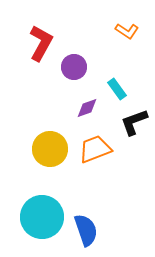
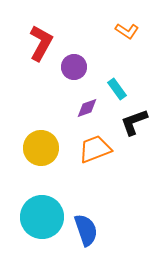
yellow circle: moved 9 px left, 1 px up
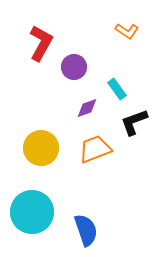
cyan circle: moved 10 px left, 5 px up
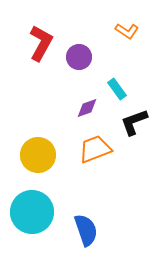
purple circle: moved 5 px right, 10 px up
yellow circle: moved 3 px left, 7 px down
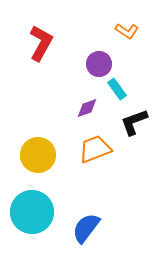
purple circle: moved 20 px right, 7 px down
blue semicircle: moved 2 px up; rotated 124 degrees counterclockwise
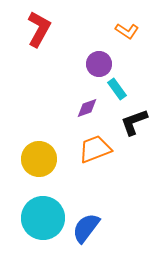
red L-shape: moved 2 px left, 14 px up
yellow circle: moved 1 px right, 4 px down
cyan circle: moved 11 px right, 6 px down
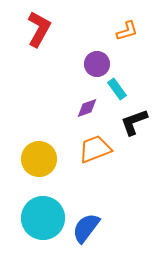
orange L-shape: rotated 50 degrees counterclockwise
purple circle: moved 2 px left
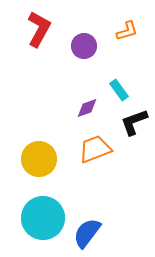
purple circle: moved 13 px left, 18 px up
cyan rectangle: moved 2 px right, 1 px down
blue semicircle: moved 1 px right, 5 px down
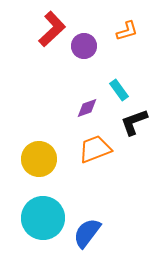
red L-shape: moved 13 px right; rotated 18 degrees clockwise
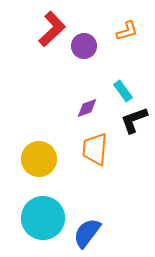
cyan rectangle: moved 4 px right, 1 px down
black L-shape: moved 2 px up
orange trapezoid: rotated 64 degrees counterclockwise
